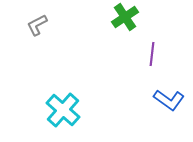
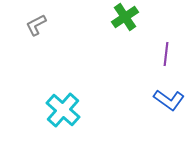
gray L-shape: moved 1 px left
purple line: moved 14 px right
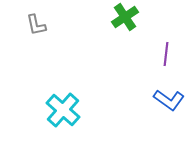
gray L-shape: rotated 75 degrees counterclockwise
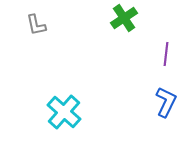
green cross: moved 1 px left, 1 px down
blue L-shape: moved 3 px left, 2 px down; rotated 100 degrees counterclockwise
cyan cross: moved 1 px right, 2 px down
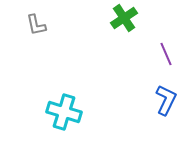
purple line: rotated 30 degrees counterclockwise
blue L-shape: moved 2 px up
cyan cross: rotated 24 degrees counterclockwise
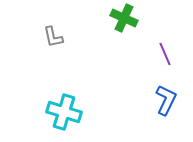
green cross: rotated 32 degrees counterclockwise
gray L-shape: moved 17 px right, 12 px down
purple line: moved 1 px left
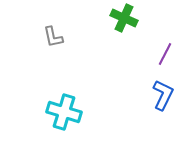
purple line: rotated 50 degrees clockwise
blue L-shape: moved 3 px left, 5 px up
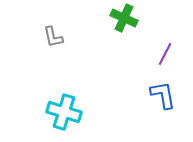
blue L-shape: rotated 36 degrees counterclockwise
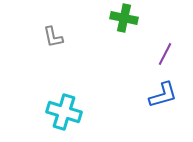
green cross: rotated 12 degrees counterclockwise
blue L-shape: rotated 84 degrees clockwise
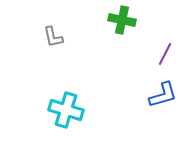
green cross: moved 2 px left, 2 px down
cyan cross: moved 2 px right, 2 px up
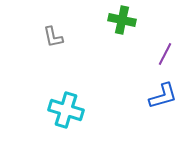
blue L-shape: moved 1 px down
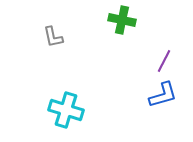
purple line: moved 1 px left, 7 px down
blue L-shape: moved 1 px up
